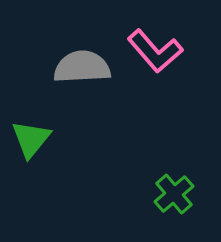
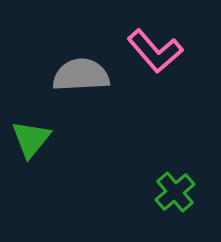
gray semicircle: moved 1 px left, 8 px down
green cross: moved 1 px right, 2 px up
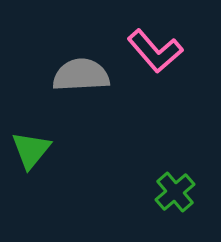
green triangle: moved 11 px down
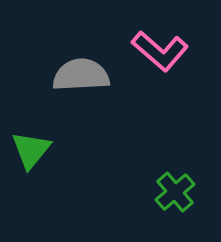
pink L-shape: moved 5 px right; rotated 8 degrees counterclockwise
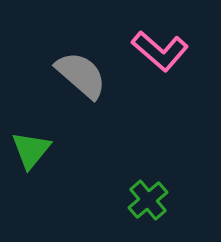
gray semicircle: rotated 44 degrees clockwise
green cross: moved 27 px left, 8 px down
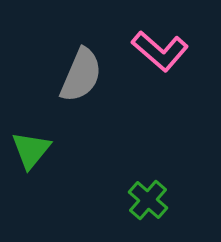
gray semicircle: rotated 72 degrees clockwise
green cross: rotated 9 degrees counterclockwise
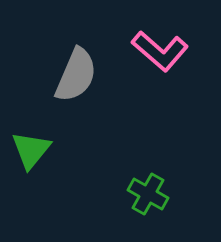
gray semicircle: moved 5 px left
green cross: moved 6 px up; rotated 12 degrees counterclockwise
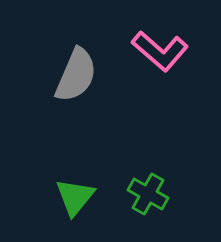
green triangle: moved 44 px right, 47 px down
